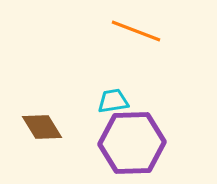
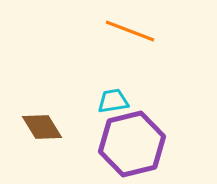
orange line: moved 6 px left
purple hexagon: moved 1 px down; rotated 12 degrees counterclockwise
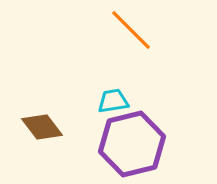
orange line: moved 1 px right, 1 px up; rotated 24 degrees clockwise
brown diamond: rotated 6 degrees counterclockwise
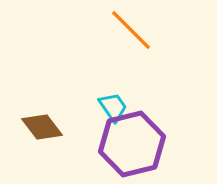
cyan trapezoid: moved 6 px down; rotated 64 degrees clockwise
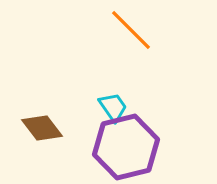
brown diamond: moved 1 px down
purple hexagon: moved 6 px left, 3 px down
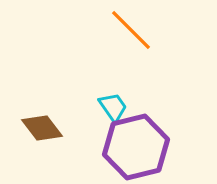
purple hexagon: moved 10 px right
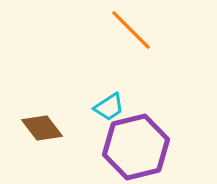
cyan trapezoid: moved 4 px left; rotated 92 degrees clockwise
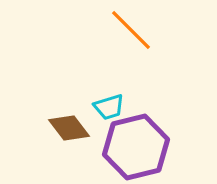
cyan trapezoid: rotated 16 degrees clockwise
brown diamond: moved 27 px right
